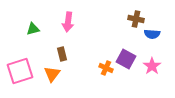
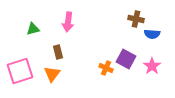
brown rectangle: moved 4 px left, 2 px up
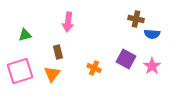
green triangle: moved 8 px left, 6 px down
orange cross: moved 12 px left
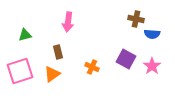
orange cross: moved 2 px left, 1 px up
orange triangle: rotated 18 degrees clockwise
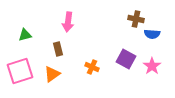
brown rectangle: moved 3 px up
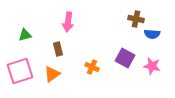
purple square: moved 1 px left, 1 px up
pink star: rotated 24 degrees counterclockwise
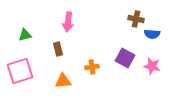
orange cross: rotated 32 degrees counterclockwise
orange triangle: moved 11 px right, 7 px down; rotated 30 degrees clockwise
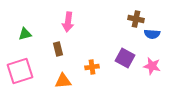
green triangle: moved 1 px up
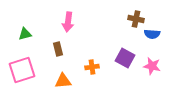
pink square: moved 2 px right, 1 px up
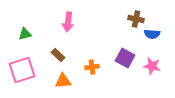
brown rectangle: moved 6 px down; rotated 32 degrees counterclockwise
